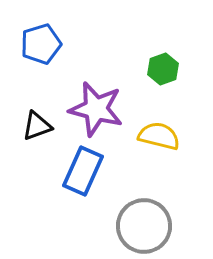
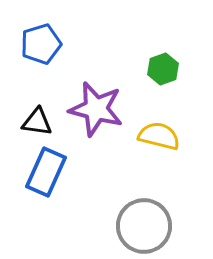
black triangle: moved 4 px up; rotated 28 degrees clockwise
blue rectangle: moved 37 px left, 1 px down
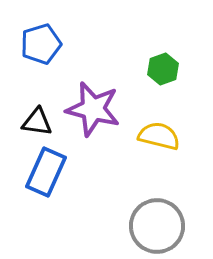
purple star: moved 3 px left
gray circle: moved 13 px right
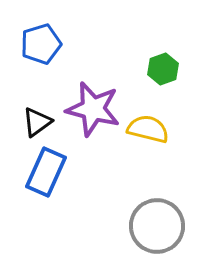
black triangle: rotated 44 degrees counterclockwise
yellow semicircle: moved 11 px left, 7 px up
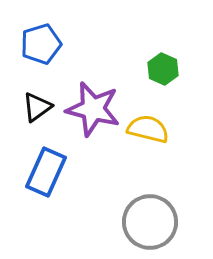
green hexagon: rotated 16 degrees counterclockwise
black triangle: moved 15 px up
gray circle: moved 7 px left, 4 px up
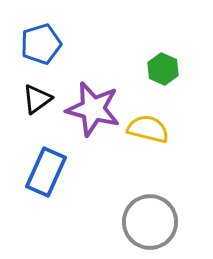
black triangle: moved 8 px up
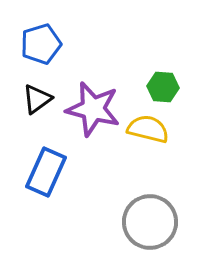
green hexagon: moved 18 px down; rotated 20 degrees counterclockwise
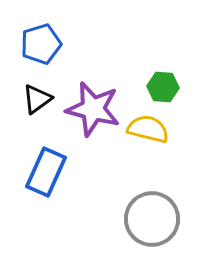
gray circle: moved 2 px right, 3 px up
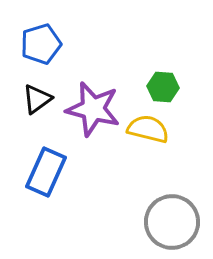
gray circle: moved 20 px right, 3 px down
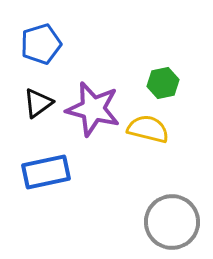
green hexagon: moved 4 px up; rotated 16 degrees counterclockwise
black triangle: moved 1 px right, 4 px down
blue rectangle: rotated 54 degrees clockwise
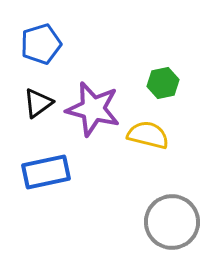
yellow semicircle: moved 6 px down
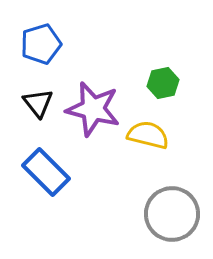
black triangle: rotated 32 degrees counterclockwise
blue rectangle: rotated 57 degrees clockwise
gray circle: moved 8 px up
